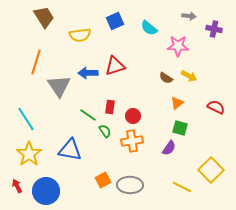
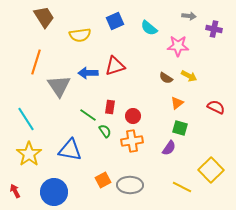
red arrow: moved 2 px left, 5 px down
blue circle: moved 8 px right, 1 px down
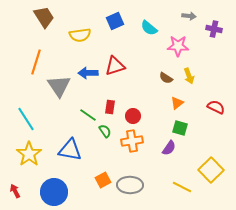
yellow arrow: rotated 42 degrees clockwise
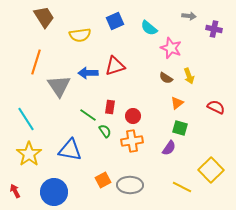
pink star: moved 7 px left, 2 px down; rotated 20 degrees clockwise
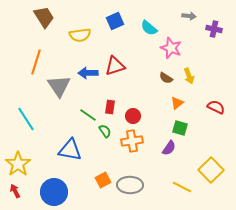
yellow star: moved 11 px left, 10 px down
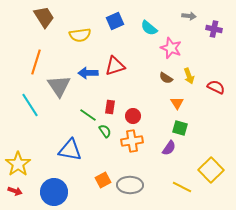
orange triangle: rotated 24 degrees counterclockwise
red semicircle: moved 20 px up
cyan line: moved 4 px right, 14 px up
red arrow: rotated 136 degrees clockwise
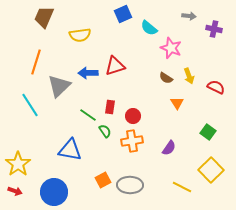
brown trapezoid: rotated 125 degrees counterclockwise
blue square: moved 8 px right, 7 px up
gray triangle: rotated 20 degrees clockwise
green square: moved 28 px right, 4 px down; rotated 21 degrees clockwise
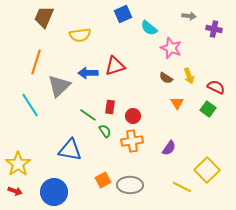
green square: moved 23 px up
yellow square: moved 4 px left
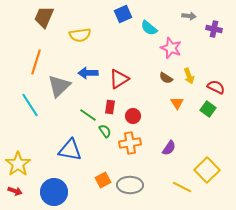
red triangle: moved 4 px right, 13 px down; rotated 15 degrees counterclockwise
orange cross: moved 2 px left, 2 px down
